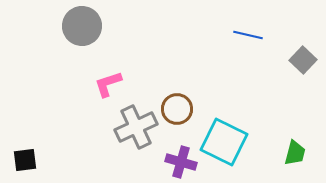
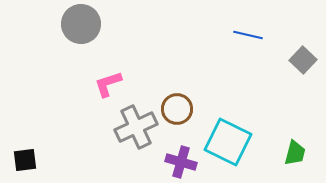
gray circle: moved 1 px left, 2 px up
cyan square: moved 4 px right
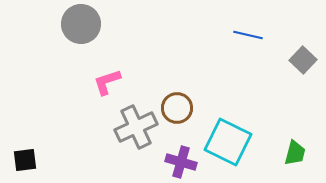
pink L-shape: moved 1 px left, 2 px up
brown circle: moved 1 px up
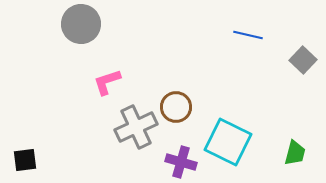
brown circle: moved 1 px left, 1 px up
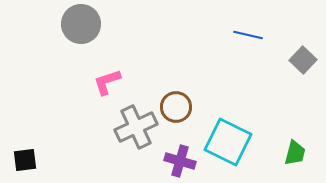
purple cross: moved 1 px left, 1 px up
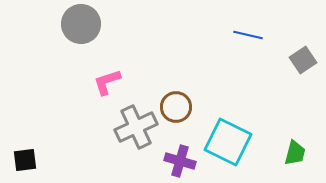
gray square: rotated 12 degrees clockwise
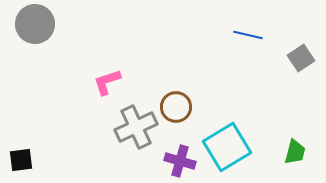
gray circle: moved 46 px left
gray square: moved 2 px left, 2 px up
cyan square: moved 1 px left, 5 px down; rotated 33 degrees clockwise
green trapezoid: moved 1 px up
black square: moved 4 px left
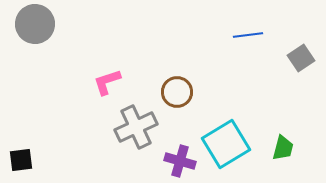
blue line: rotated 20 degrees counterclockwise
brown circle: moved 1 px right, 15 px up
cyan square: moved 1 px left, 3 px up
green trapezoid: moved 12 px left, 4 px up
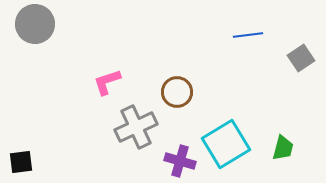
black square: moved 2 px down
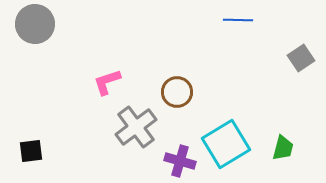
blue line: moved 10 px left, 15 px up; rotated 8 degrees clockwise
gray cross: rotated 12 degrees counterclockwise
black square: moved 10 px right, 11 px up
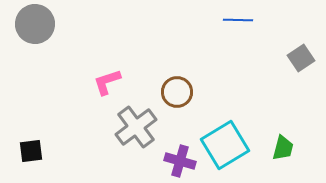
cyan square: moved 1 px left, 1 px down
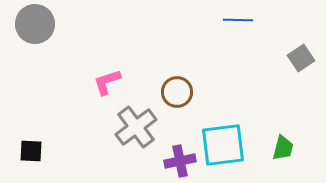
cyan square: moved 2 px left; rotated 24 degrees clockwise
black square: rotated 10 degrees clockwise
purple cross: rotated 28 degrees counterclockwise
